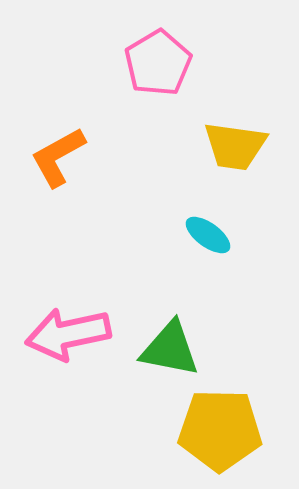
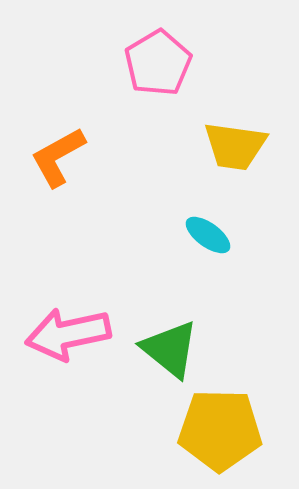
green triangle: rotated 28 degrees clockwise
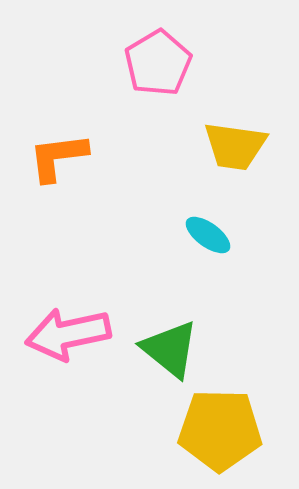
orange L-shape: rotated 22 degrees clockwise
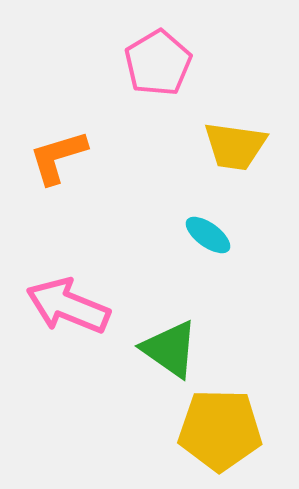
orange L-shape: rotated 10 degrees counterclockwise
pink arrow: moved 28 px up; rotated 34 degrees clockwise
green triangle: rotated 4 degrees counterclockwise
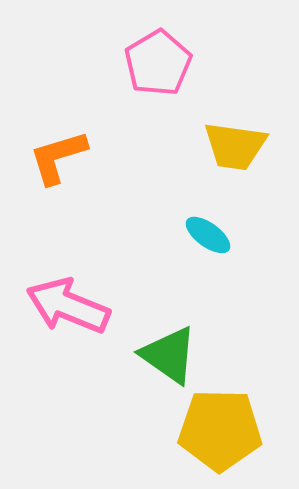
green triangle: moved 1 px left, 6 px down
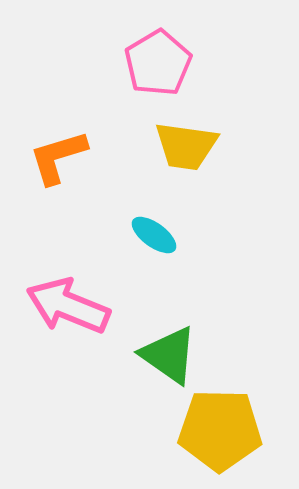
yellow trapezoid: moved 49 px left
cyan ellipse: moved 54 px left
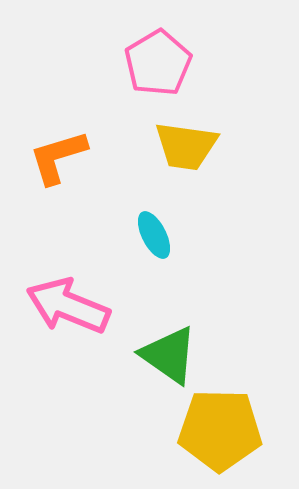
cyan ellipse: rotated 27 degrees clockwise
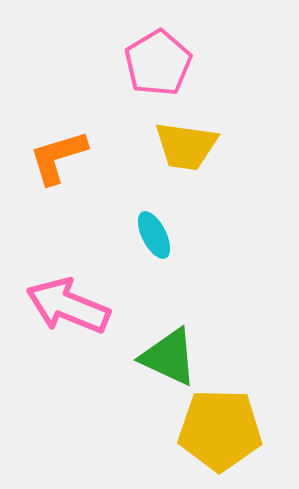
green triangle: moved 2 px down; rotated 10 degrees counterclockwise
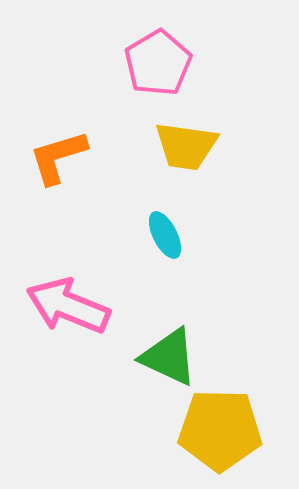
cyan ellipse: moved 11 px right
